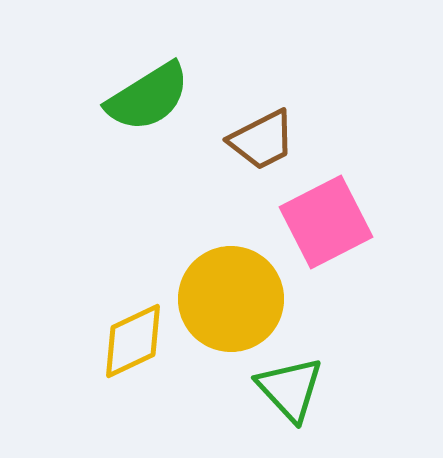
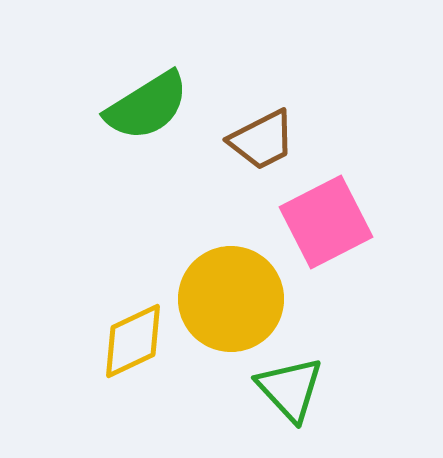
green semicircle: moved 1 px left, 9 px down
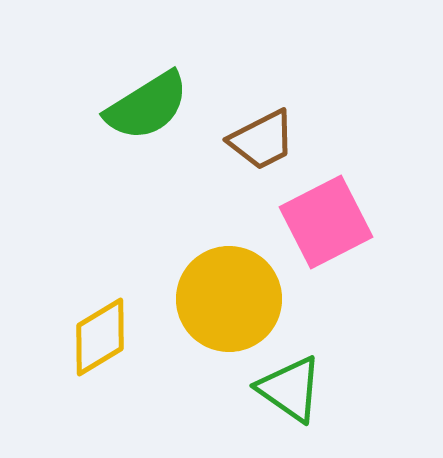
yellow circle: moved 2 px left
yellow diamond: moved 33 px left, 4 px up; rotated 6 degrees counterclockwise
green triangle: rotated 12 degrees counterclockwise
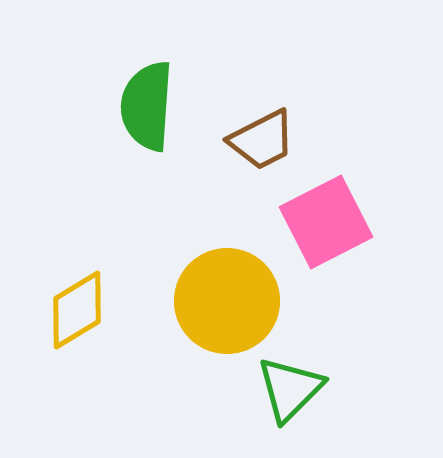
green semicircle: rotated 126 degrees clockwise
yellow circle: moved 2 px left, 2 px down
yellow diamond: moved 23 px left, 27 px up
green triangle: rotated 40 degrees clockwise
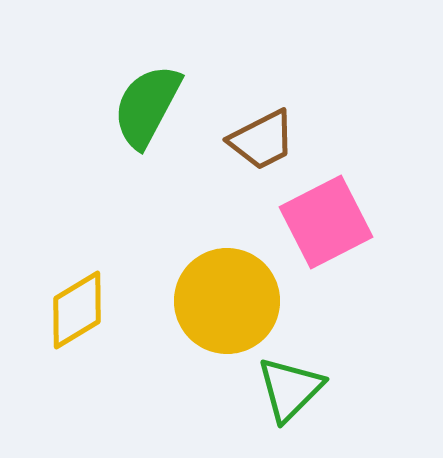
green semicircle: rotated 24 degrees clockwise
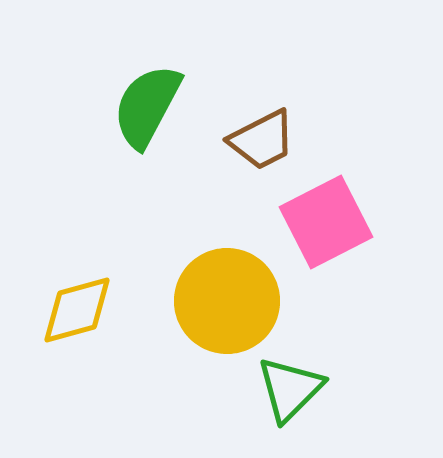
yellow diamond: rotated 16 degrees clockwise
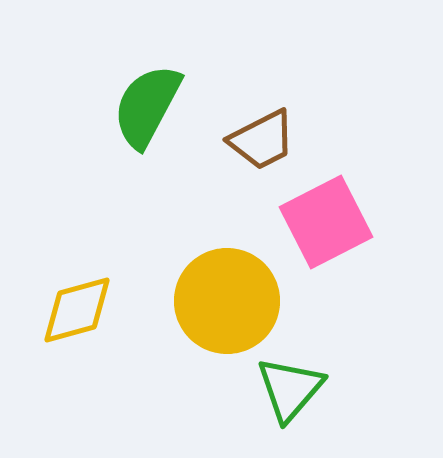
green triangle: rotated 4 degrees counterclockwise
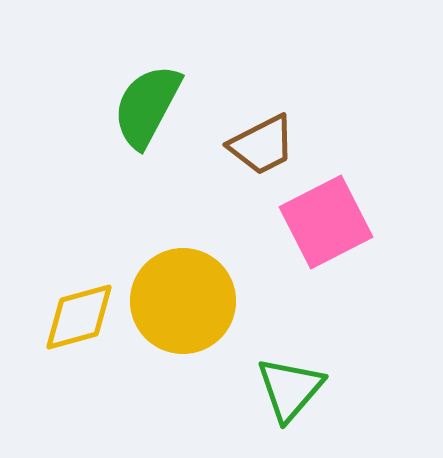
brown trapezoid: moved 5 px down
yellow circle: moved 44 px left
yellow diamond: moved 2 px right, 7 px down
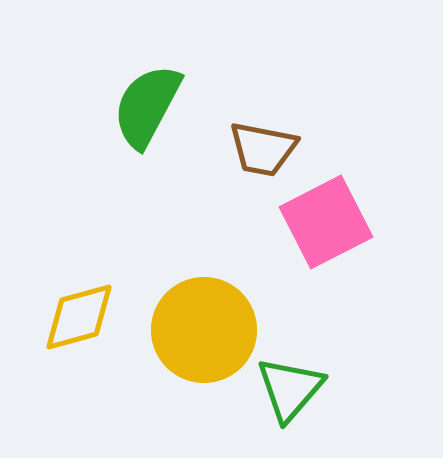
brown trapezoid: moved 1 px right, 4 px down; rotated 38 degrees clockwise
yellow circle: moved 21 px right, 29 px down
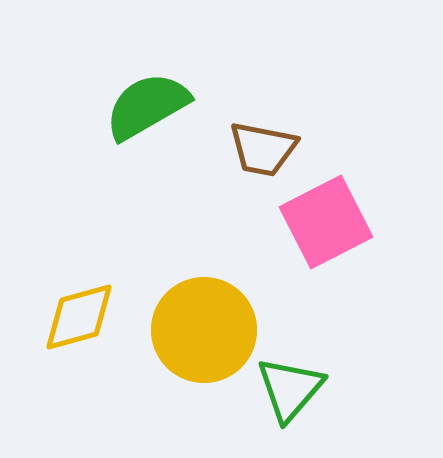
green semicircle: rotated 32 degrees clockwise
